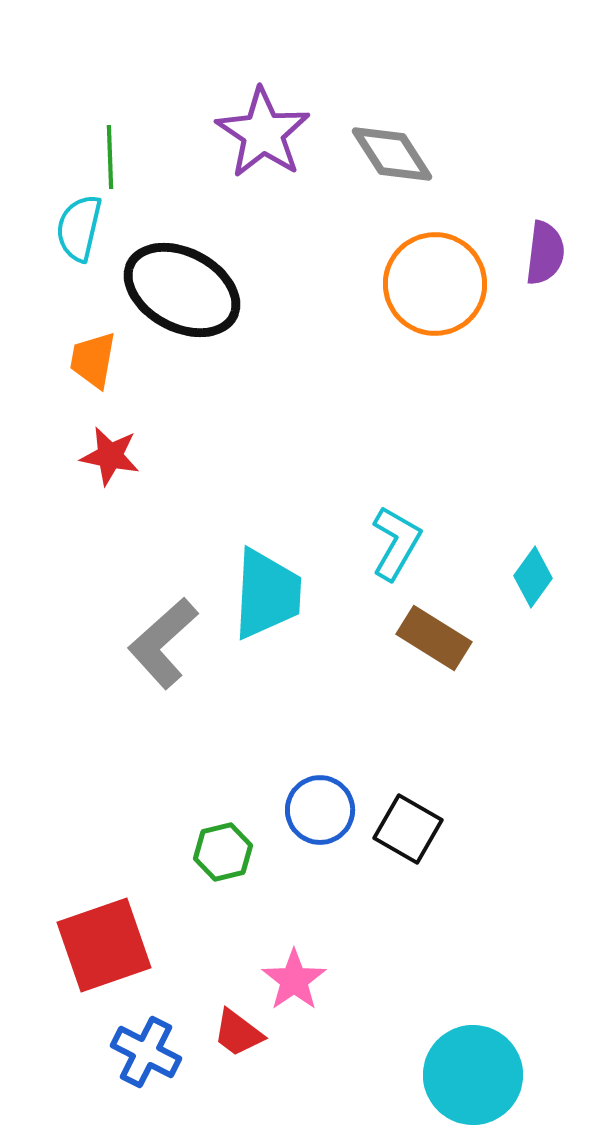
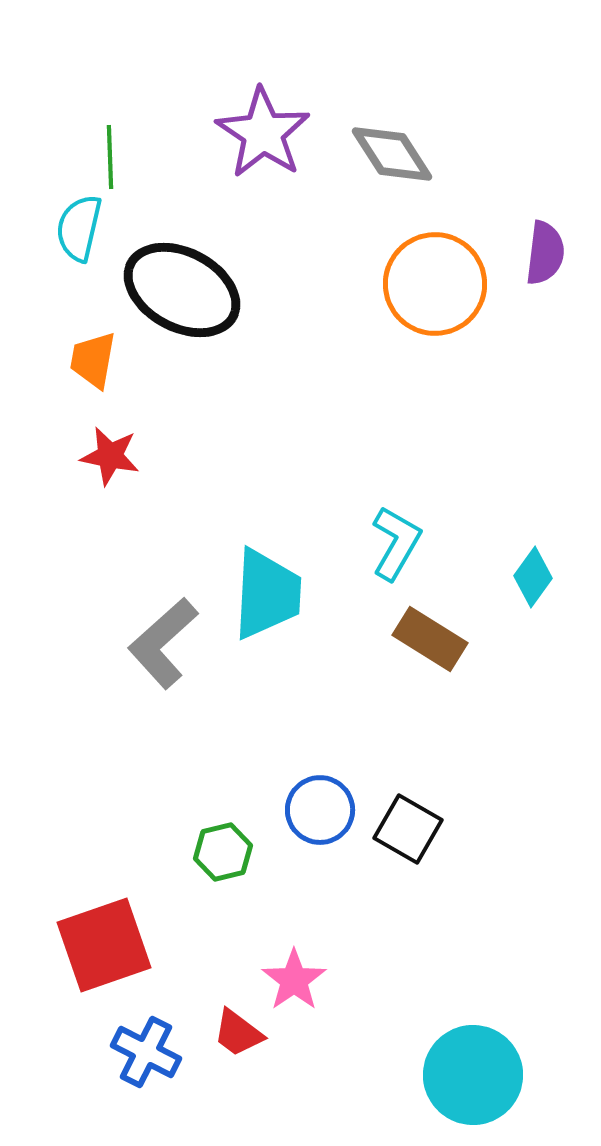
brown rectangle: moved 4 px left, 1 px down
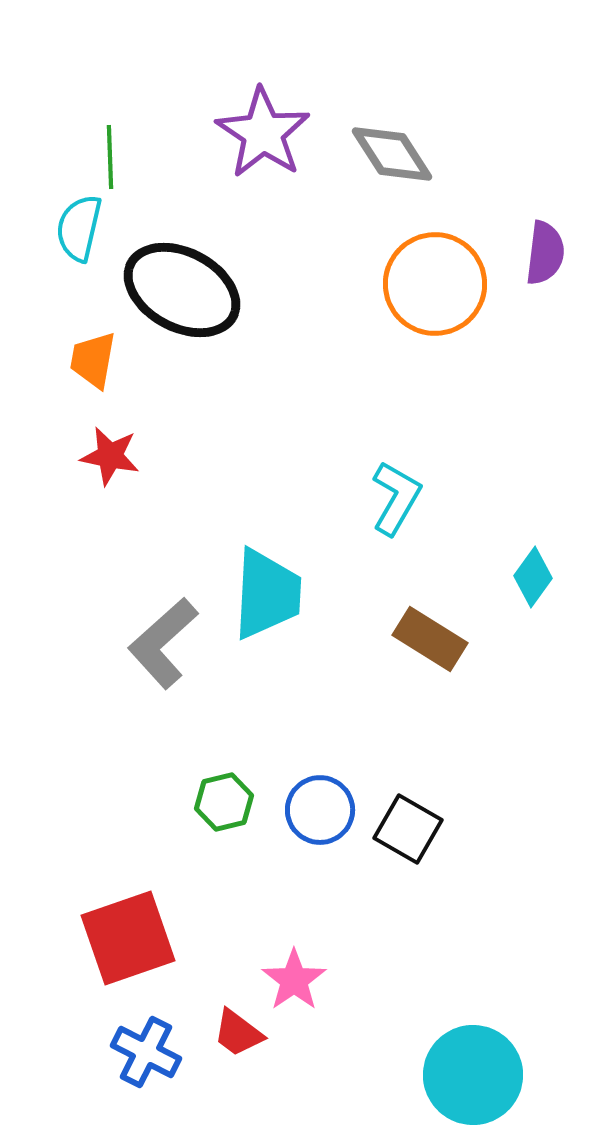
cyan L-shape: moved 45 px up
green hexagon: moved 1 px right, 50 px up
red square: moved 24 px right, 7 px up
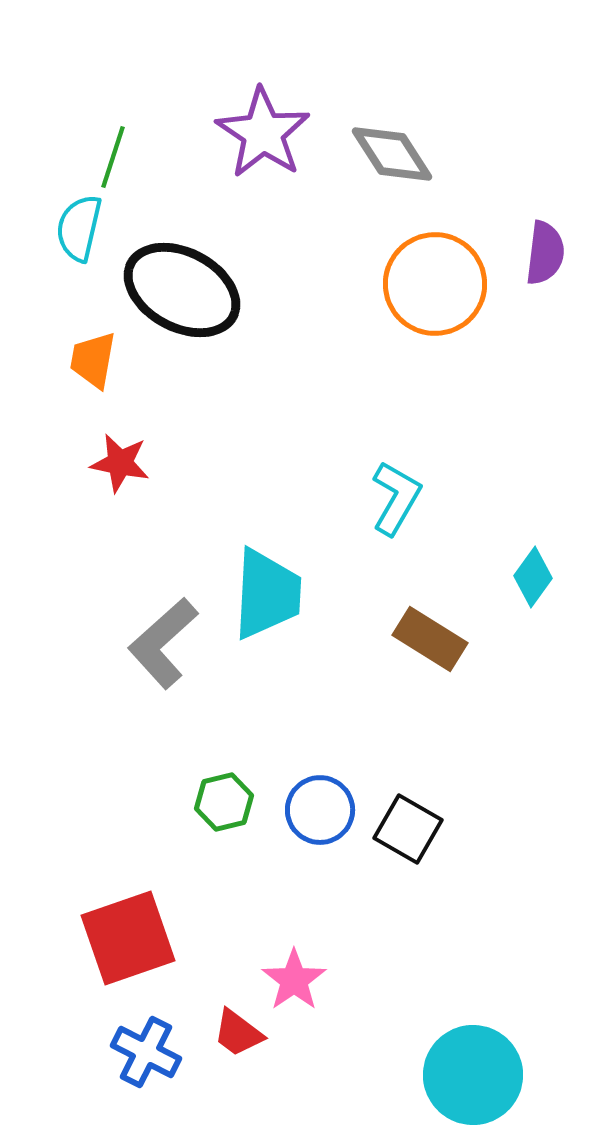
green line: moved 3 px right; rotated 20 degrees clockwise
red star: moved 10 px right, 7 px down
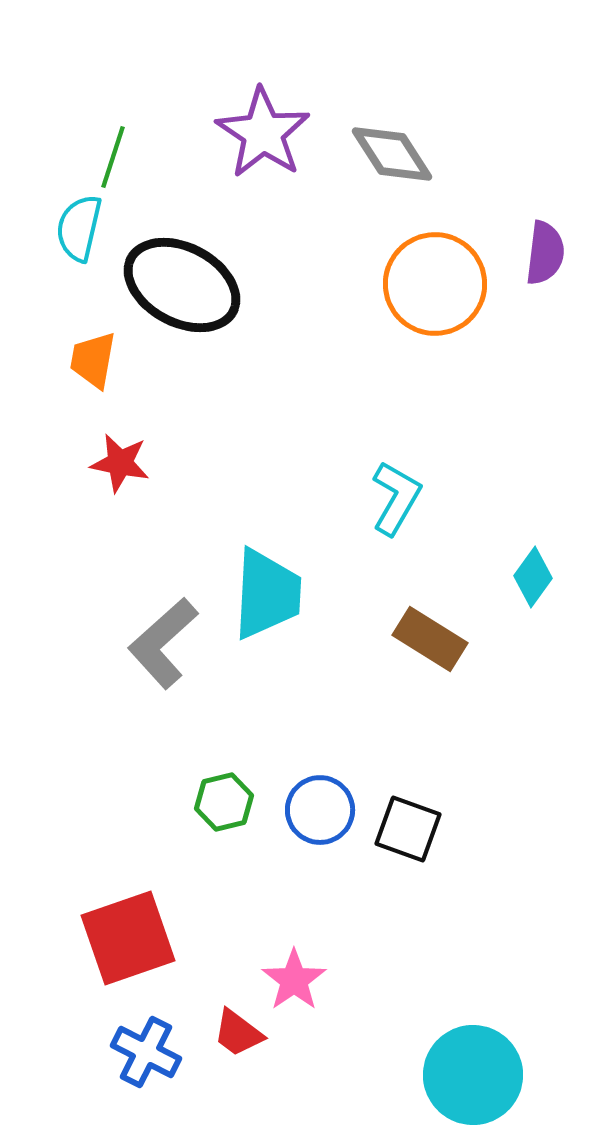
black ellipse: moved 5 px up
black square: rotated 10 degrees counterclockwise
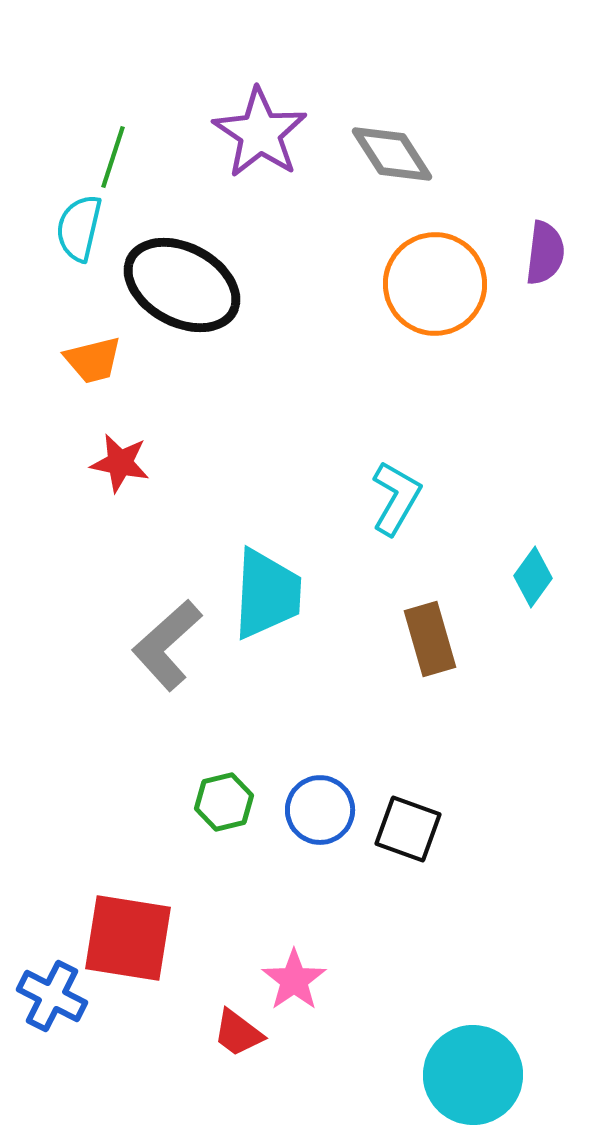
purple star: moved 3 px left
orange trapezoid: rotated 114 degrees counterclockwise
brown rectangle: rotated 42 degrees clockwise
gray L-shape: moved 4 px right, 2 px down
red square: rotated 28 degrees clockwise
blue cross: moved 94 px left, 56 px up
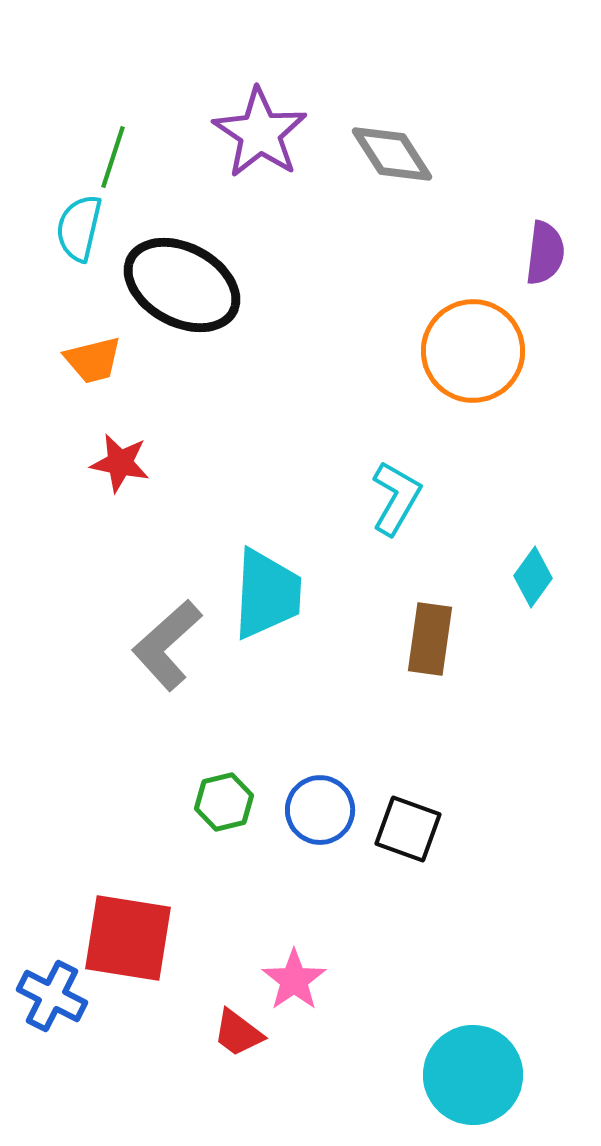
orange circle: moved 38 px right, 67 px down
brown rectangle: rotated 24 degrees clockwise
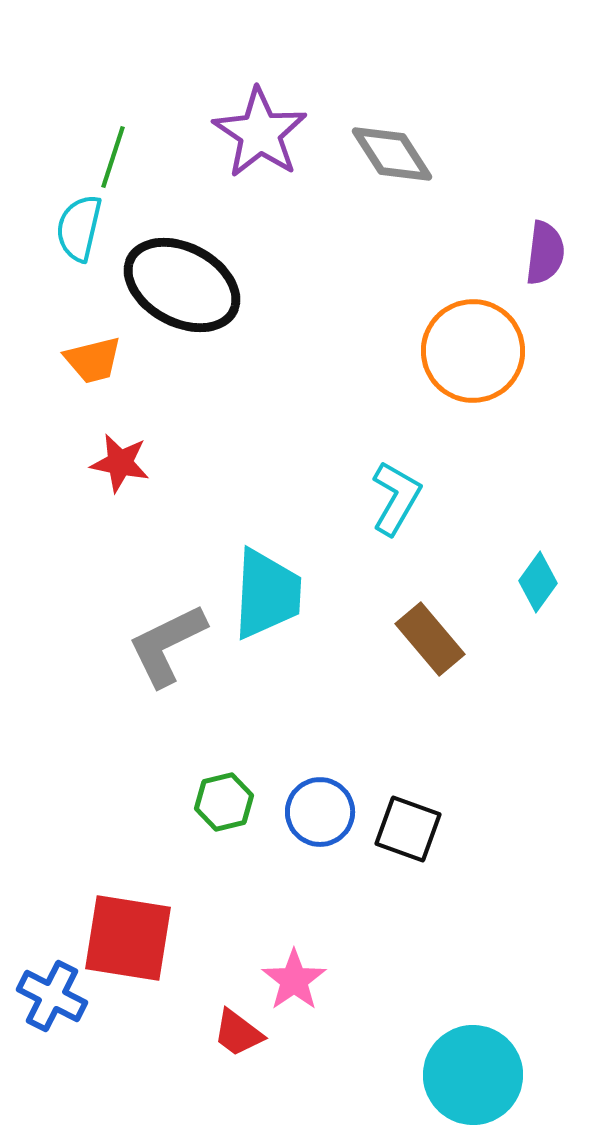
cyan diamond: moved 5 px right, 5 px down
brown rectangle: rotated 48 degrees counterclockwise
gray L-shape: rotated 16 degrees clockwise
blue circle: moved 2 px down
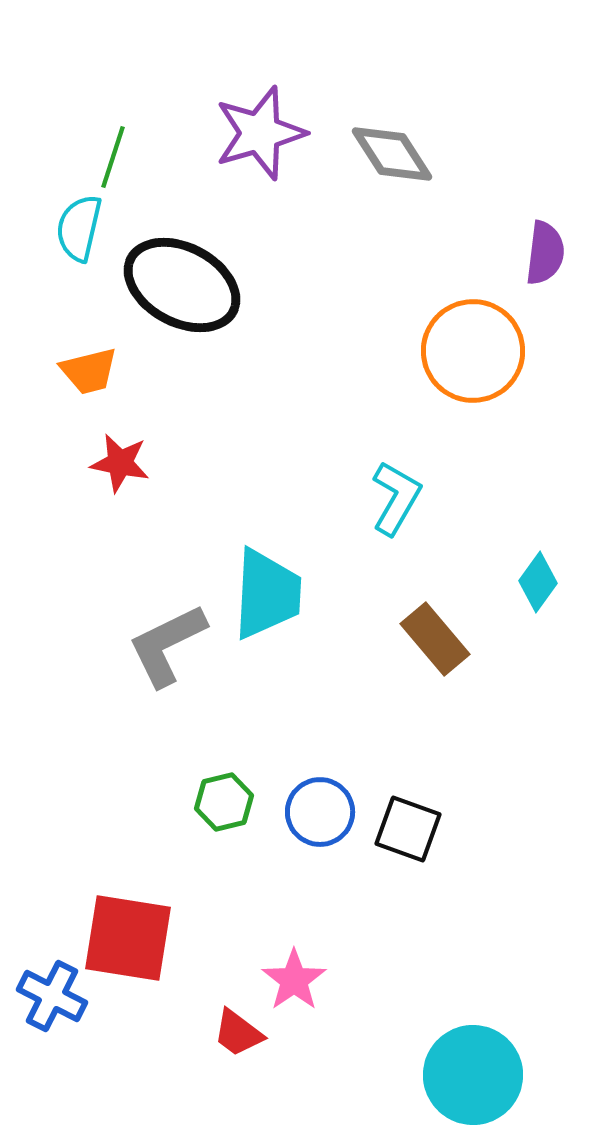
purple star: rotated 22 degrees clockwise
orange trapezoid: moved 4 px left, 11 px down
brown rectangle: moved 5 px right
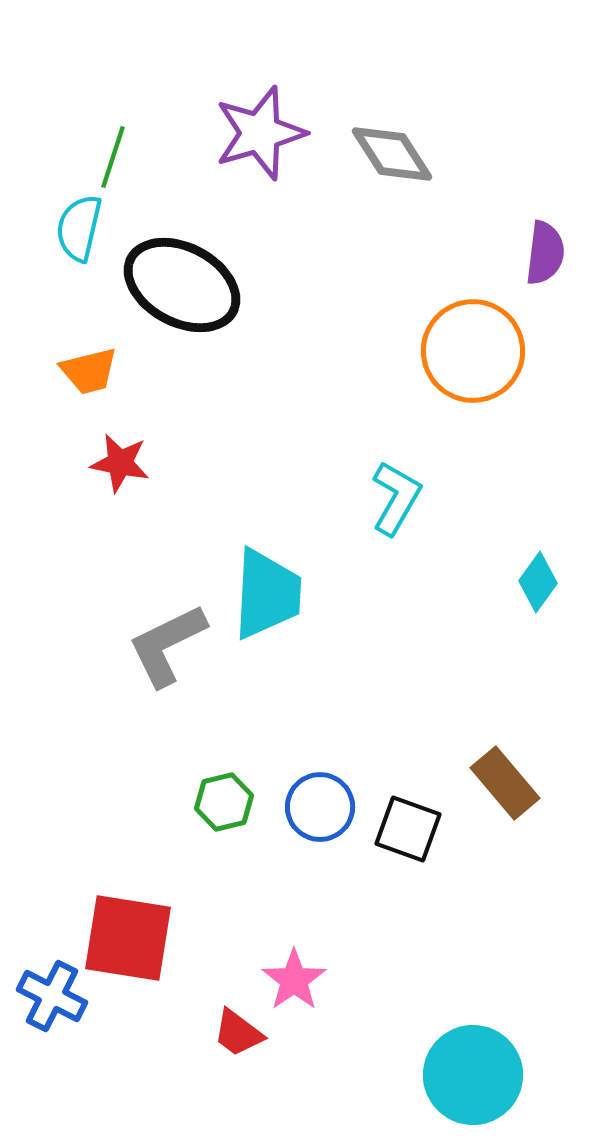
brown rectangle: moved 70 px right, 144 px down
blue circle: moved 5 px up
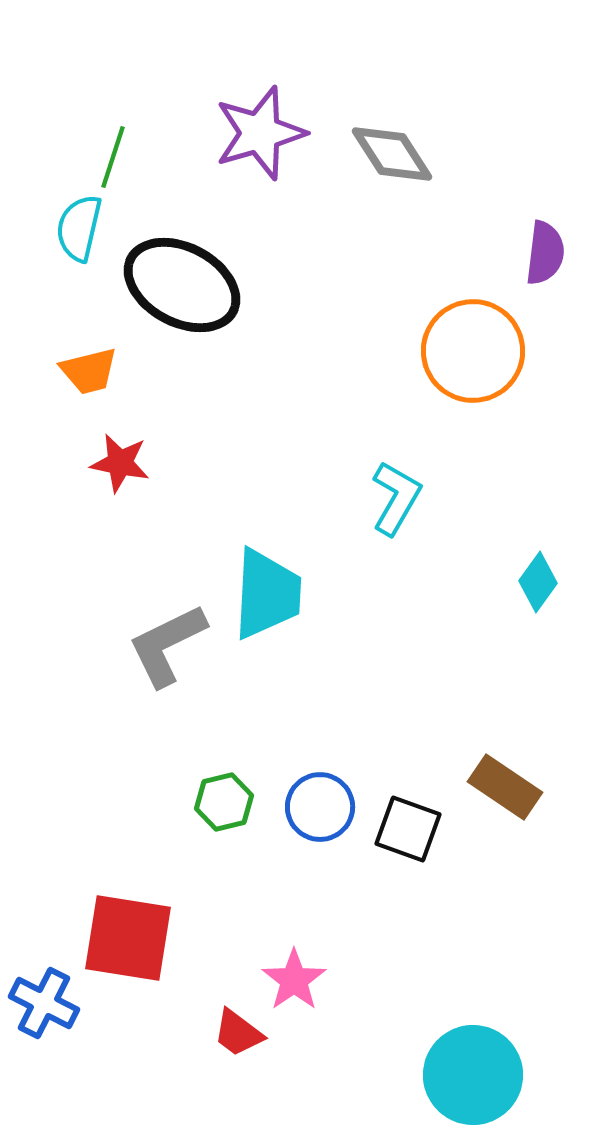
brown rectangle: moved 4 px down; rotated 16 degrees counterclockwise
blue cross: moved 8 px left, 7 px down
